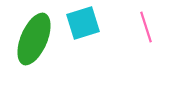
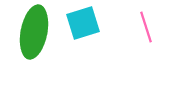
green ellipse: moved 7 px up; rotated 12 degrees counterclockwise
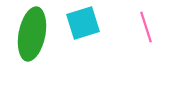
green ellipse: moved 2 px left, 2 px down
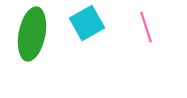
cyan square: moved 4 px right; rotated 12 degrees counterclockwise
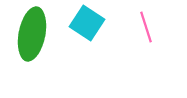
cyan square: rotated 28 degrees counterclockwise
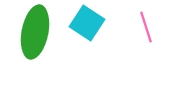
green ellipse: moved 3 px right, 2 px up
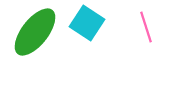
green ellipse: rotated 27 degrees clockwise
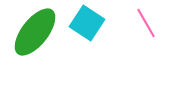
pink line: moved 4 px up; rotated 12 degrees counterclockwise
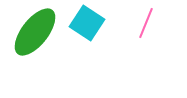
pink line: rotated 52 degrees clockwise
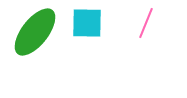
cyan square: rotated 32 degrees counterclockwise
